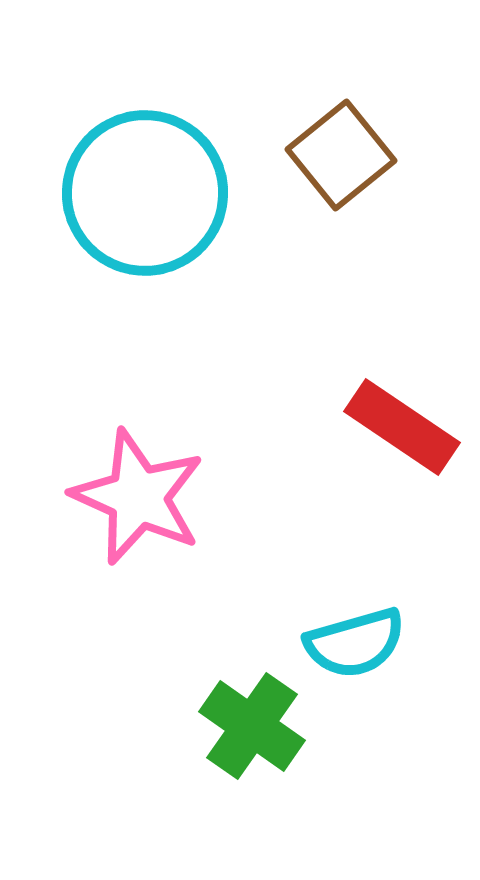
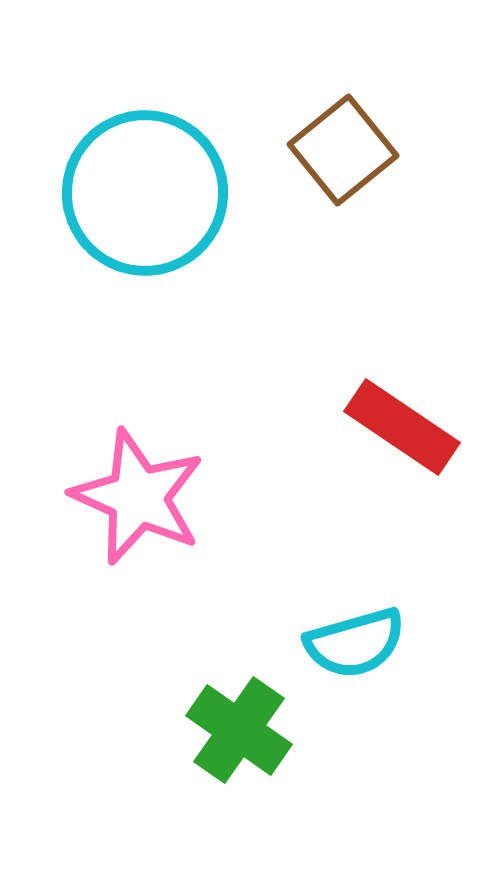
brown square: moved 2 px right, 5 px up
green cross: moved 13 px left, 4 px down
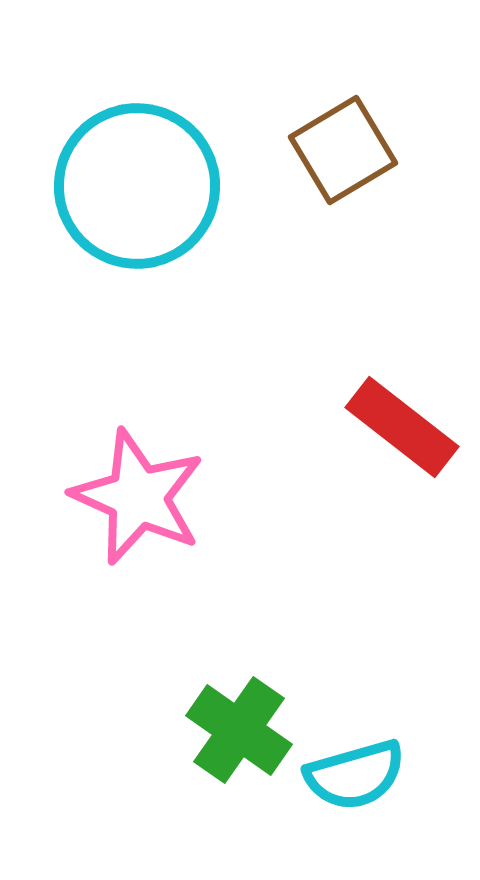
brown square: rotated 8 degrees clockwise
cyan circle: moved 8 px left, 7 px up
red rectangle: rotated 4 degrees clockwise
cyan semicircle: moved 132 px down
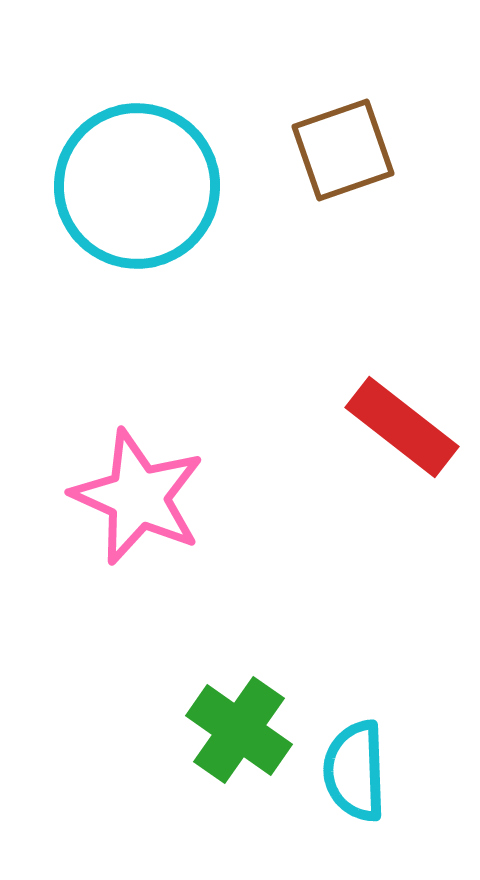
brown square: rotated 12 degrees clockwise
cyan semicircle: moved 4 px up; rotated 104 degrees clockwise
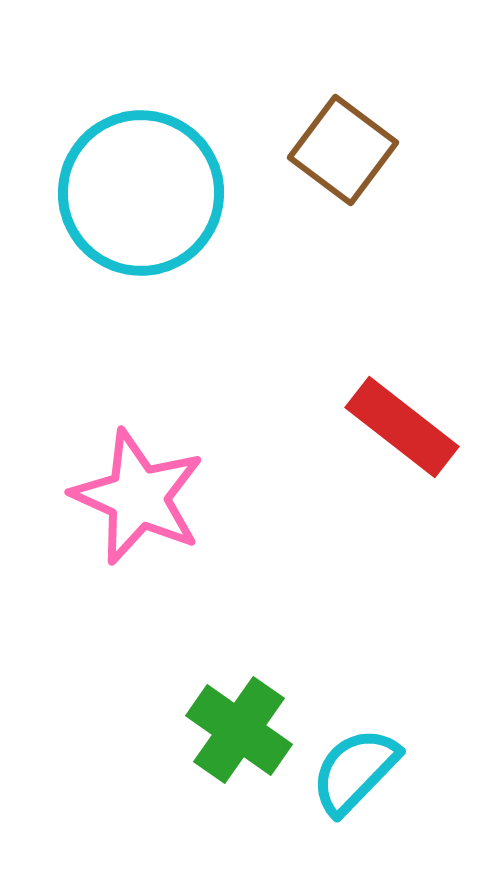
brown square: rotated 34 degrees counterclockwise
cyan circle: moved 4 px right, 7 px down
cyan semicircle: rotated 46 degrees clockwise
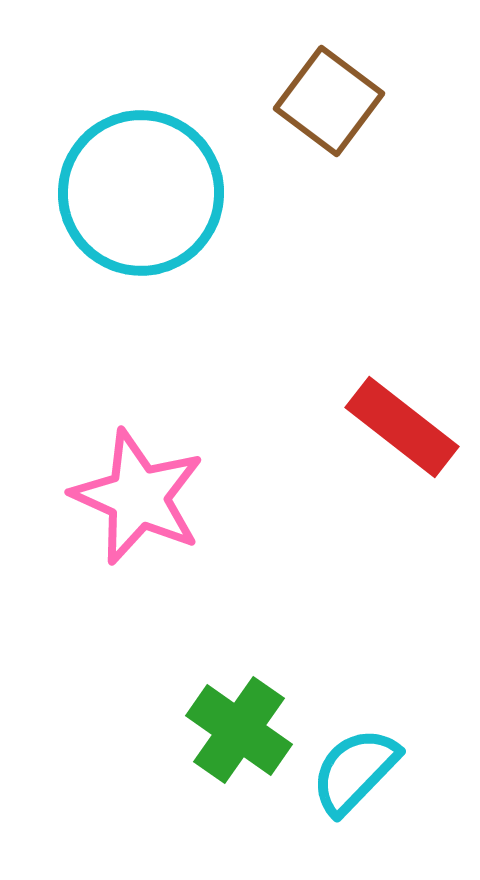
brown square: moved 14 px left, 49 px up
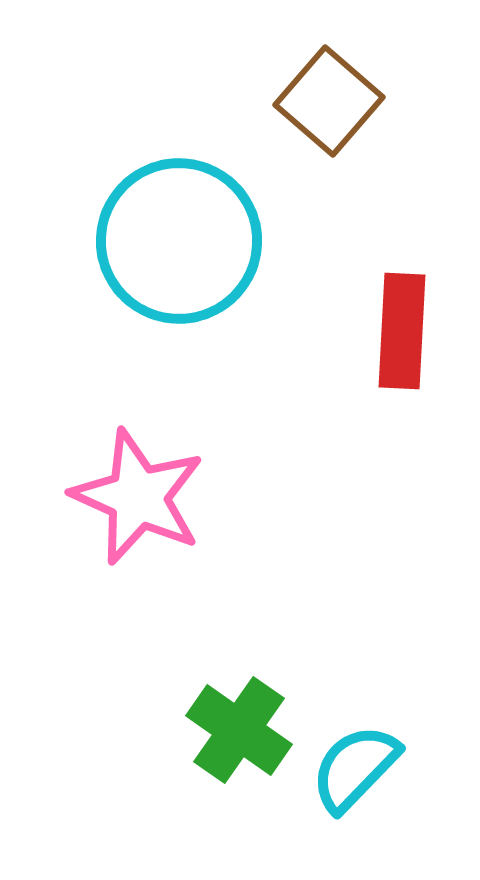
brown square: rotated 4 degrees clockwise
cyan circle: moved 38 px right, 48 px down
red rectangle: moved 96 px up; rotated 55 degrees clockwise
cyan semicircle: moved 3 px up
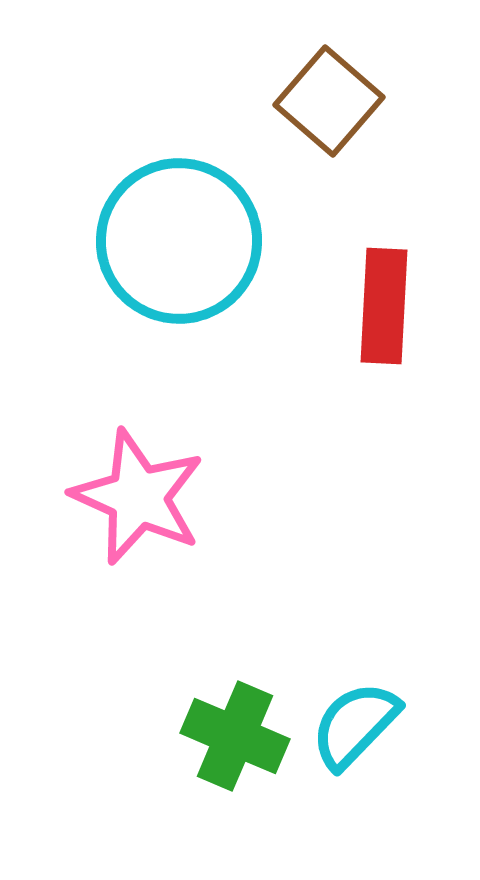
red rectangle: moved 18 px left, 25 px up
green cross: moved 4 px left, 6 px down; rotated 12 degrees counterclockwise
cyan semicircle: moved 43 px up
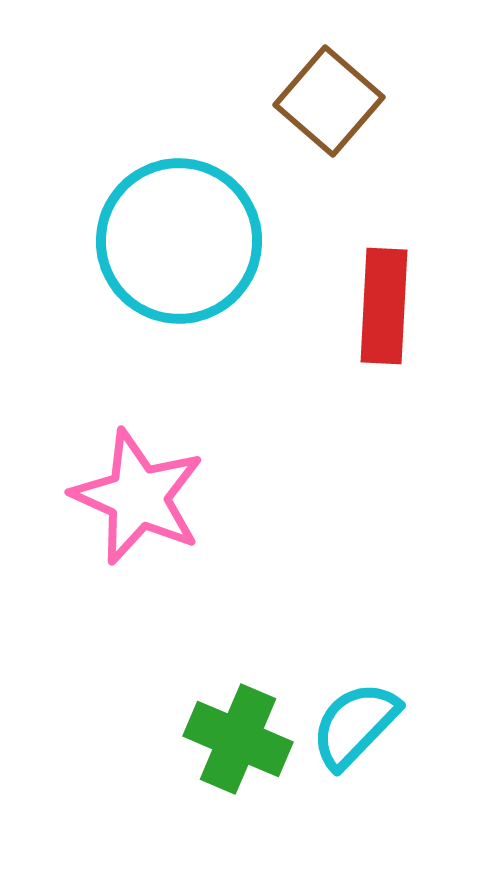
green cross: moved 3 px right, 3 px down
